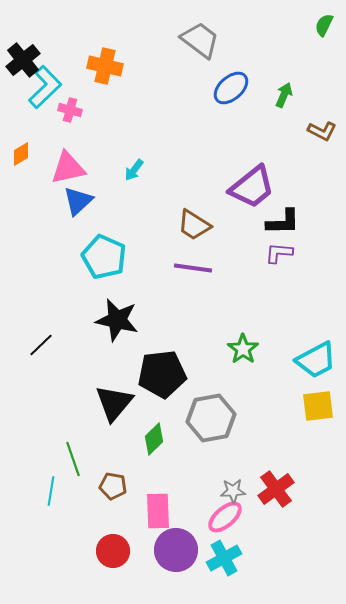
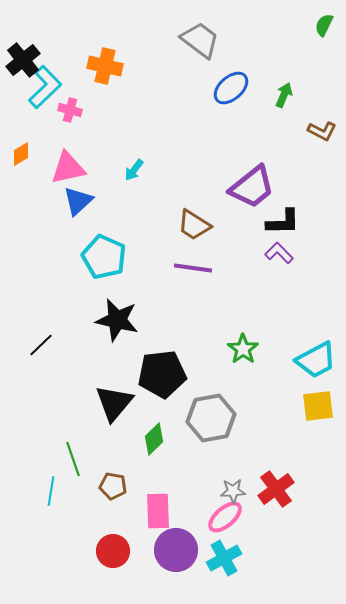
purple L-shape: rotated 40 degrees clockwise
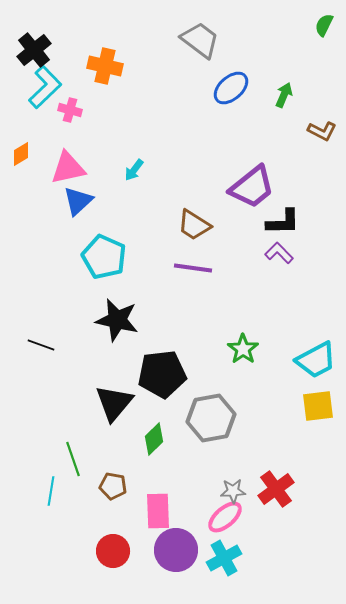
black cross: moved 11 px right, 10 px up
black line: rotated 64 degrees clockwise
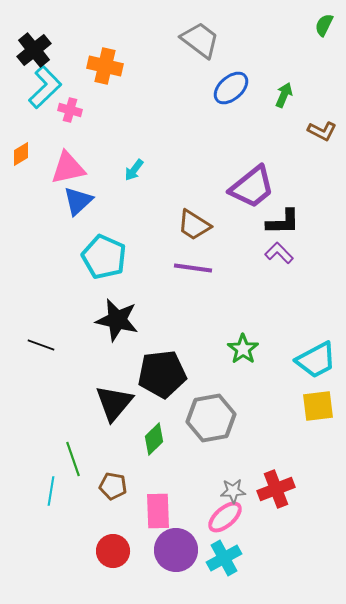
red cross: rotated 15 degrees clockwise
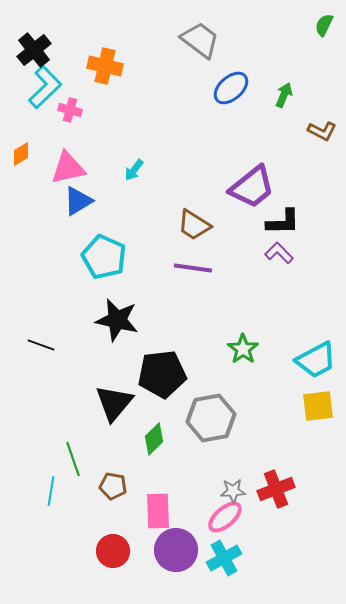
blue triangle: rotated 12 degrees clockwise
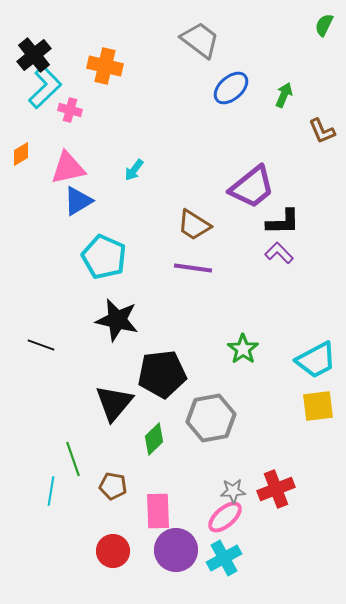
black cross: moved 5 px down
brown L-shape: rotated 40 degrees clockwise
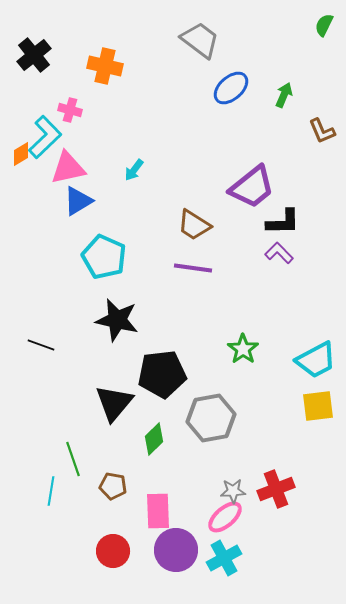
cyan L-shape: moved 50 px down
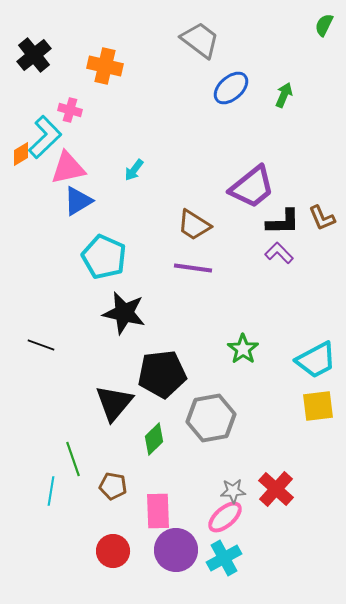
brown L-shape: moved 87 px down
black star: moved 7 px right, 7 px up
red cross: rotated 27 degrees counterclockwise
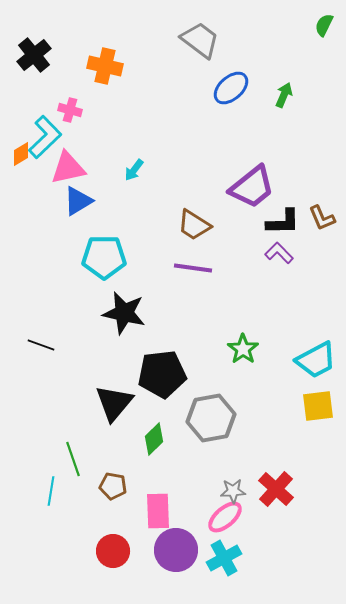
cyan pentagon: rotated 24 degrees counterclockwise
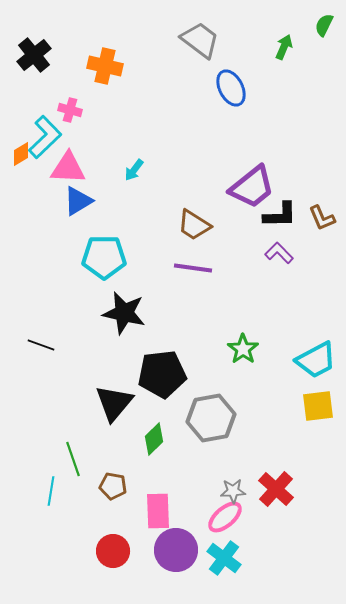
blue ellipse: rotated 75 degrees counterclockwise
green arrow: moved 48 px up
pink triangle: rotated 15 degrees clockwise
black L-shape: moved 3 px left, 7 px up
cyan cross: rotated 24 degrees counterclockwise
